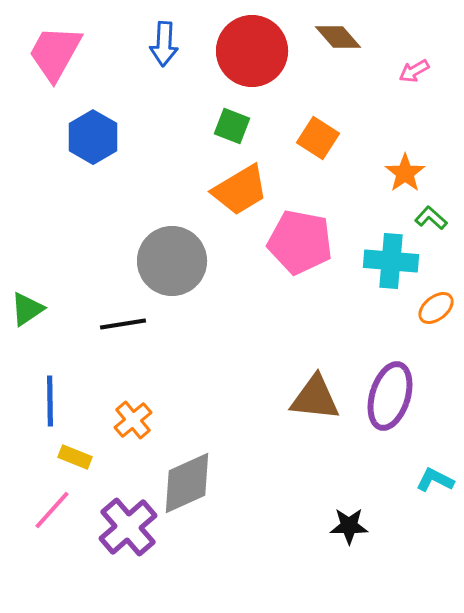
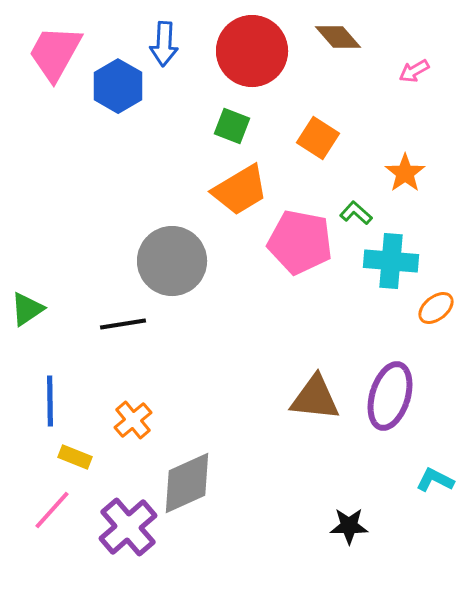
blue hexagon: moved 25 px right, 51 px up
green L-shape: moved 75 px left, 5 px up
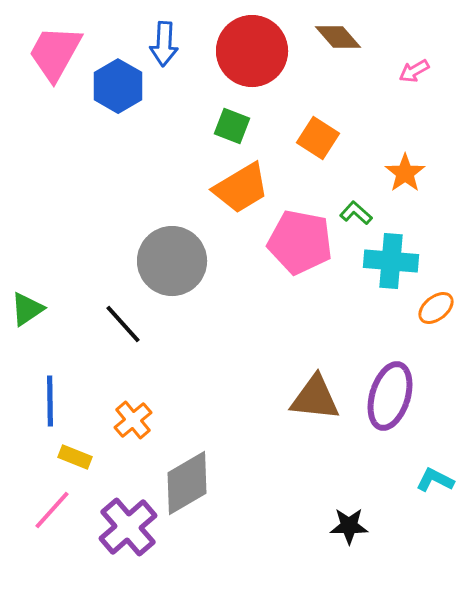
orange trapezoid: moved 1 px right, 2 px up
black line: rotated 57 degrees clockwise
gray diamond: rotated 6 degrees counterclockwise
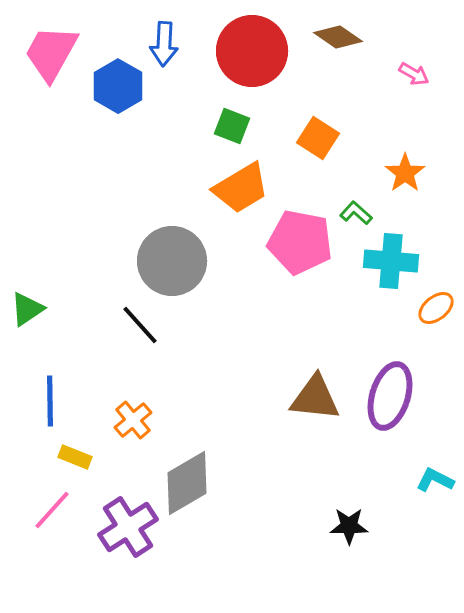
brown diamond: rotated 15 degrees counterclockwise
pink trapezoid: moved 4 px left
pink arrow: moved 3 px down; rotated 120 degrees counterclockwise
black line: moved 17 px right, 1 px down
purple cross: rotated 8 degrees clockwise
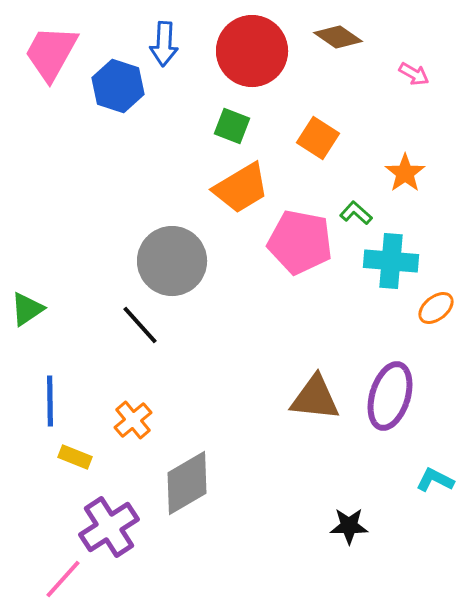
blue hexagon: rotated 12 degrees counterclockwise
pink line: moved 11 px right, 69 px down
purple cross: moved 19 px left
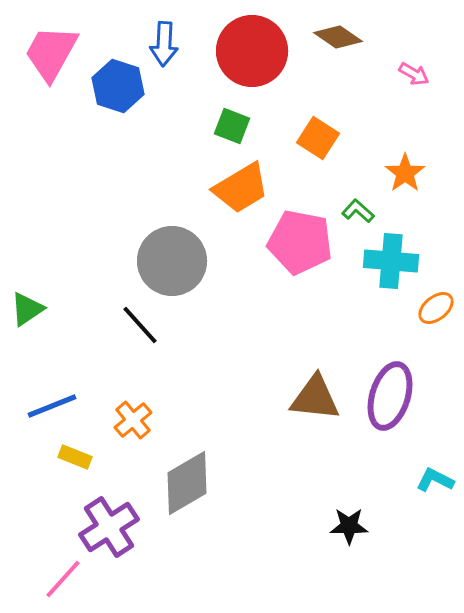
green L-shape: moved 2 px right, 2 px up
blue line: moved 2 px right, 5 px down; rotated 69 degrees clockwise
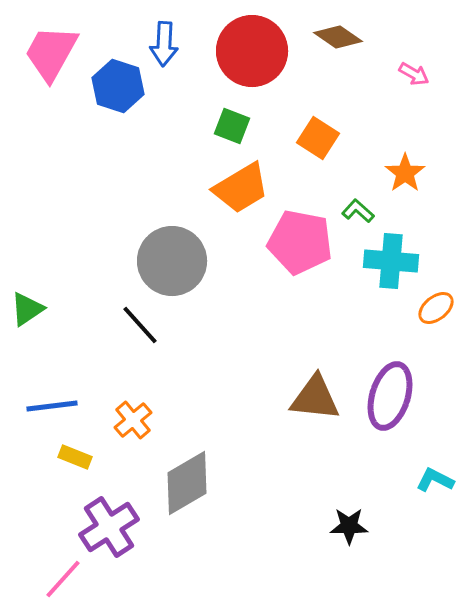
blue line: rotated 15 degrees clockwise
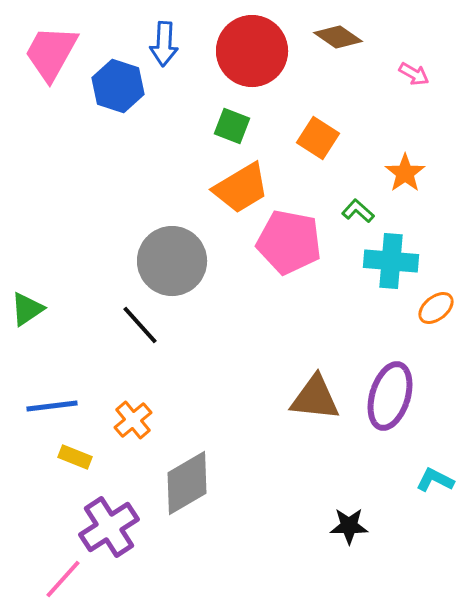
pink pentagon: moved 11 px left
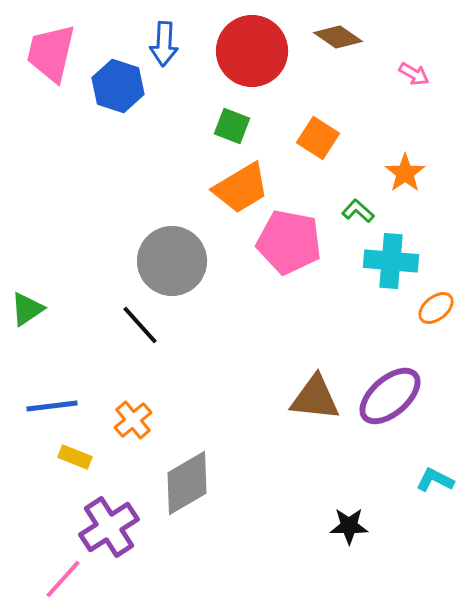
pink trapezoid: rotated 16 degrees counterclockwise
purple ellipse: rotated 32 degrees clockwise
